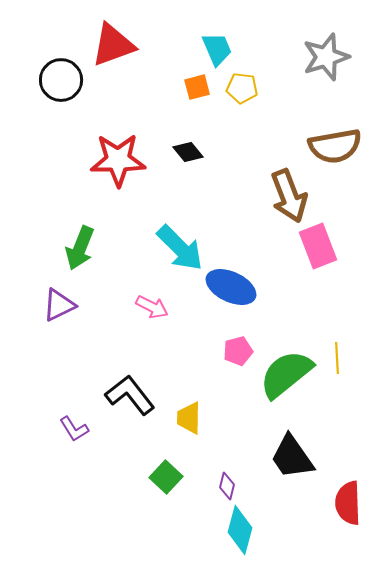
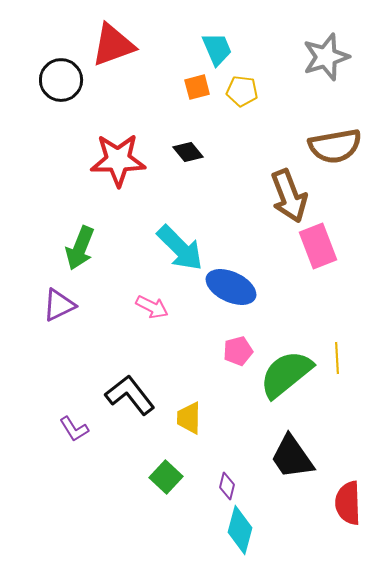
yellow pentagon: moved 3 px down
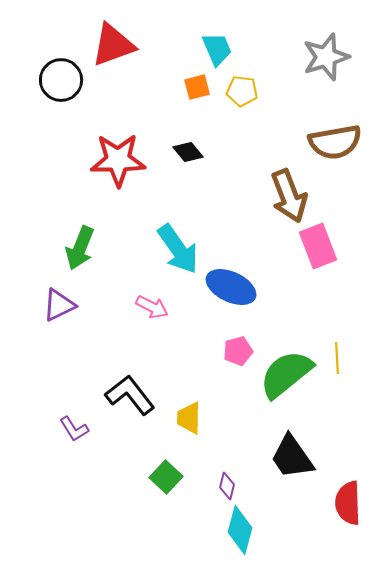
brown semicircle: moved 4 px up
cyan arrow: moved 2 px left, 1 px down; rotated 10 degrees clockwise
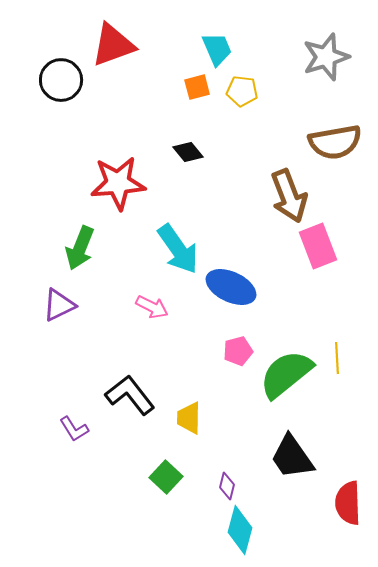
red star: moved 23 px down; rotated 4 degrees counterclockwise
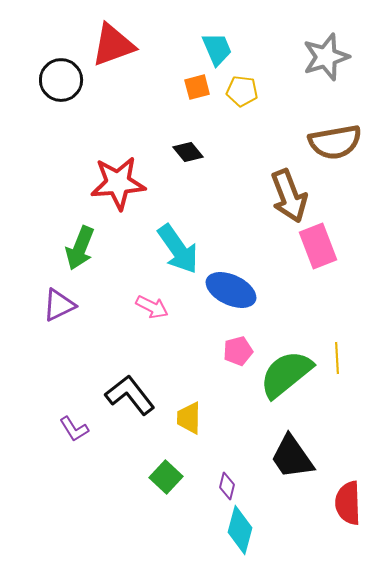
blue ellipse: moved 3 px down
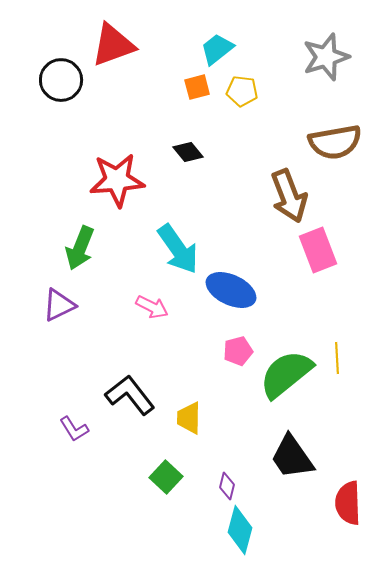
cyan trapezoid: rotated 105 degrees counterclockwise
red star: moved 1 px left, 3 px up
pink rectangle: moved 4 px down
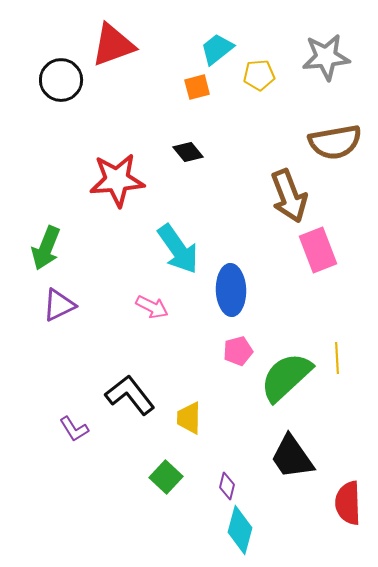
gray star: rotated 12 degrees clockwise
yellow pentagon: moved 17 px right, 16 px up; rotated 12 degrees counterclockwise
green arrow: moved 34 px left
blue ellipse: rotated 63 degrees clockwise
green semicircle: moved 3 px down; rotated 4 degrees counterclockwise
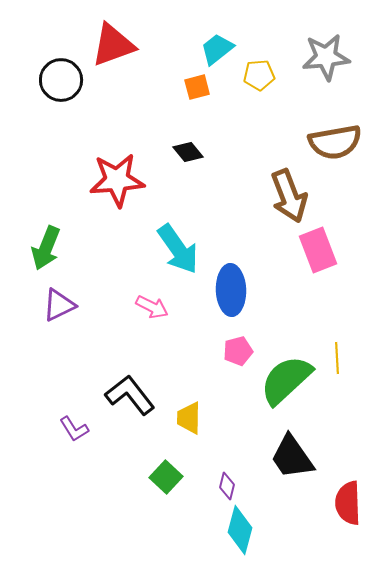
green semicircle: moved 3 px down
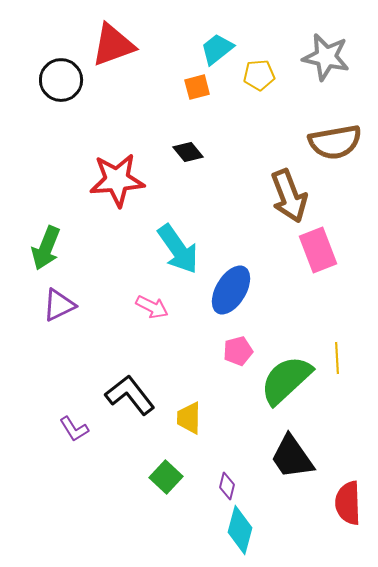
gray star: rotated 18 degrees clockwise
blue ellipse: rotated 33 degrees clockwise
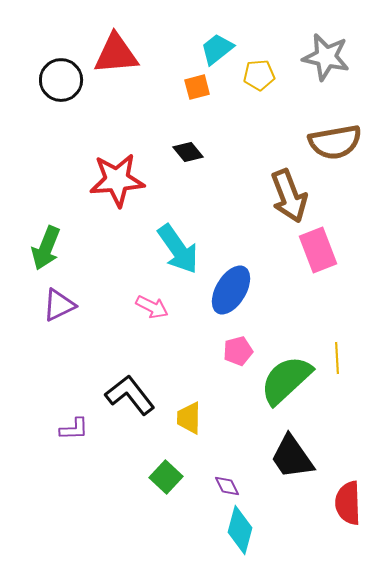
red triangle: moved 3 px right, 9 px down; rotated 15 degrees clockwise
purple L-shape: rotated 60 degrees counterclockwise
purple diamond: rotated 40 degrees counterclockwise
